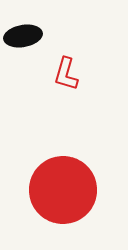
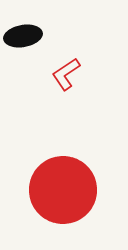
red L-shape: rotated 40 degrees clockwise
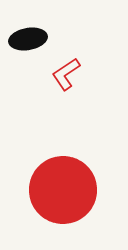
black ellipse: moved 5 px right, 3 px down
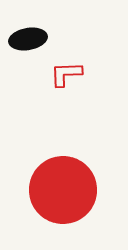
red L-shape: rotated 32 degrees clockwise
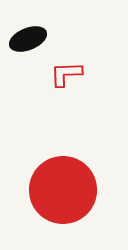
black ellipse: rotated 12 degrees counterclockwise
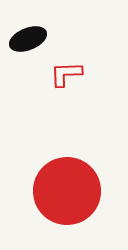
red circle: moved 4 px right, 1 px down
